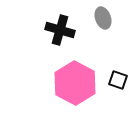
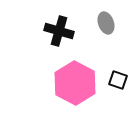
gray ellipse: moved 3 px right, 5 px down
black cross: moved 1 px left, 1 px down
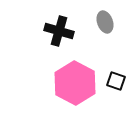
gray ellipse: moved 1 px left, 1 px up
black square: moved 2 px left, 1 px down
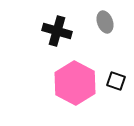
black cross: moved 2 px left
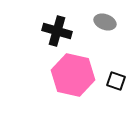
gray ellipse: rotated 50 degrees counterclockwise
pink hexagon: moved 2 px left, 8 px up; rotated 15 degrees counterclockwise
